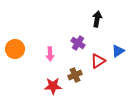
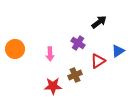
black arrow: moved 2 px right, 3 px down; rotated 42 degrees clockwise
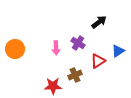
pink arrow: moved 6 px right, 6 px up
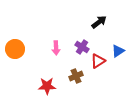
purple cross: moved 4 px right, 4 px down
brown cross: moved 1 px right, 1 px down
red star: moved 6 px left
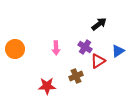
black arrow: moved 2 px down
purple cross: moved 3 px right
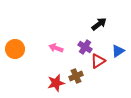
pink arrow: rotated 112 degrees clockwise
red star: moved 9 px right, 3 px up; rotated 12 degrees counterclockwise
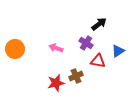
purple cross: moved 1 px right, 4 px up
red triangle: rotated 42 degrees clockwise
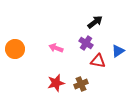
black arrow: moved 4 px left, 2 px up
brown cross: moved 5 px right, 8 px down
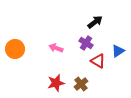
red triangle: rotated 21 degrees clockwise
brown cross: rotated 16 degrees counterclockwise
